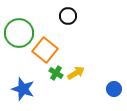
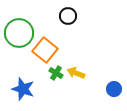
yellow arrow: rotated 126 degrees counterclockwise
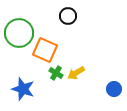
orange square: rotated 15 degrees counterclockwise
yellow arrow: rotated 54 degrees counterclockwise
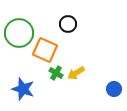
black circle: moved 8 px down
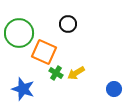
orange square: moved 1 px left, 2 px down
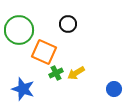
green circle: moved 3 px up
green cross: rotated 32 degrees clockwise
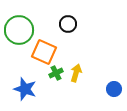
yellow arrow: rotated 138 degrees clockwise
blue star: moved 2 px right
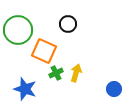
green circle: moved 1 px left
orange square: moved 1 px up
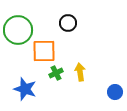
black circle: moved 1 px up
orange square: rotated 25 degrees counterclockwise
yellow arrow: moved 4 px right, 1 px up; rotated 24 degrees counterclockwise
blue circle: moved 1 px right, 3 px down
